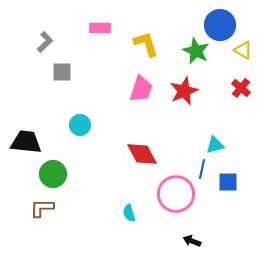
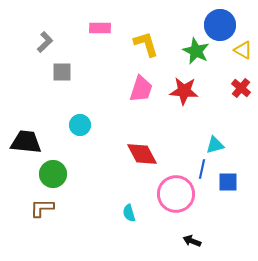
red star: rotated 28 degrees clockwise
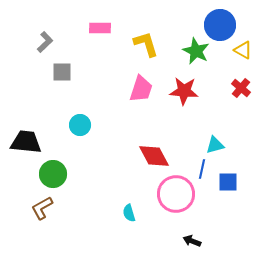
red diamond: moved 12 px right, 2 px down
brown L-shape: rotated 30 degrees counterclockwise
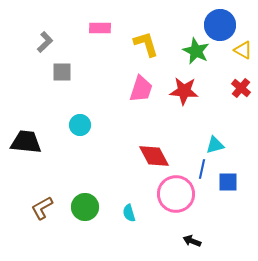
green circle: moved 32 px right, 33 px down
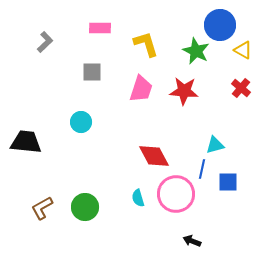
gray square: moved 30 px right
cyan circle: moved 1 px right, 3 px up
cyan semicircle: moved 9 px right, 15 px up
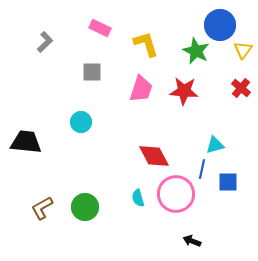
pink rectangle: rotated 25 degrees clockwise
yellow triangle: rotated 36 degrees clockwise
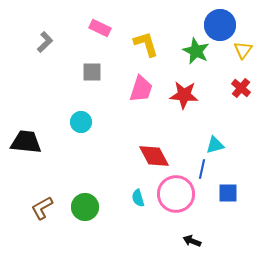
red star: moved 4 px down
blue square: moved 11 px down
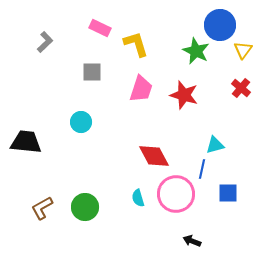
yellow L-shape: moved 10 px left
red star: rotated 12 degrees clockwise
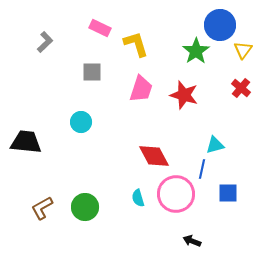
green star: rotated 12 degrees clockwise
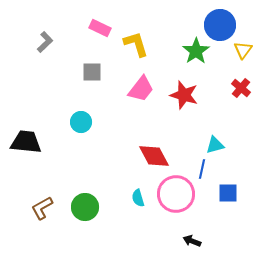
pink trapezoid: rotated 20 degrees clockwise
